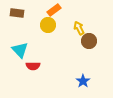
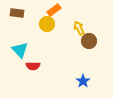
yellow circle: moved 1 px left, 1 px up
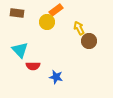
orange rectangle: moved 2 px right
yellow circle: moved 2 px up
blue star: moved 27 px left, 4 px up; rotated 24 degrees counterclockwise
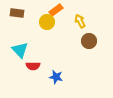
yellow arrow: moved 1 px right, 7 px up
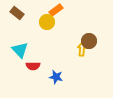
brown rectangle: rotated 32 degrees clockwise
yellow arrow: moved 2 px right, 28 px down; rotated 32 degrees clockwise
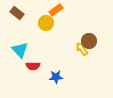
yellow circle: moved 1 px left, 1 px down
yellow arrow: rotated 40 degrees counterclockwise
blue star: rotated 16 degrees counterclockwise
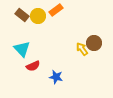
brown rectangle: moved 5 px right, 2 px down
yellow circle: moved 8 px left, 7 px up
brown circle: moved 5 px right, 2 px down
cyan triangle: moved 2 px right, 1 px up
red semicircle: rotated 24 degrees counterclockwise
blue star: rotated 16 degrees clockwise
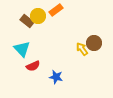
brown rectangle: moved 5 px right, 6 px down
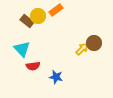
yellow arrow: rotated 80 degrees clockwise
red semicircle: rotated 16 degrees clockwise
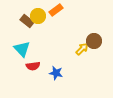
brown circle: moved 2 px up
blue star: moved 4 px up
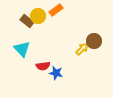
red semicircle: moved 10 px right
